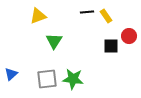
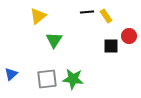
yellow triangle: rotated 18 degrees counterclockwise
green triangle: moved 1 px up
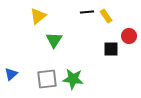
black square: moved 3 px down
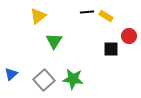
yellow rectangle: rotated 24 degrees counterclockwise
green triangle: moved 1 px down
gray square: moved 3 px left, 1 px down; rotated 35 degrees counterclockwise
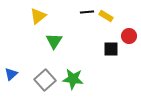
gray square: moved 1 px right
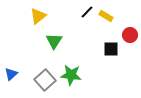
black line: rotated 40 degrees counterclockwise
red circle: moved 1 px right, 1 px up
green star: moved 2 px left, 4 px up
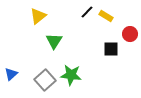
red circle: moved 1 px up
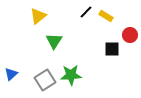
black line: moved 1 px left
red circle: moved 1 px down
black square: moved 1 px right
green star: rotated 10 degrees counterclockwise
gray square: rotated 10 degrees clockwise
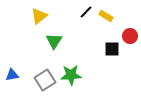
yellow triangle: moved 1 px right
red circle: moved 1 px down
blue triangle: moved 1 px right, 1 px down; rotated 32 degrees clockwise
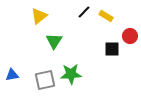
black line: moved 2 px left
green star: moved 1 px up
gray square: rotated 20 degrees clockwise
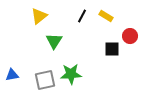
black line: moved 2 px left, 4 px down; rotated 16 degrees counterclockwise
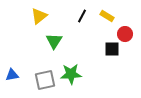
yellow rectangle: moved 1 px right
red circle: moved 5 px left, 2 px up
